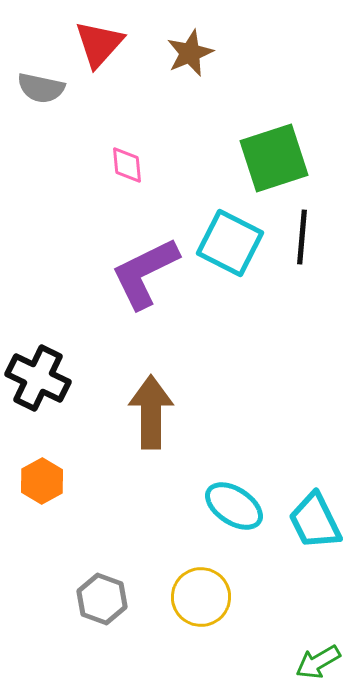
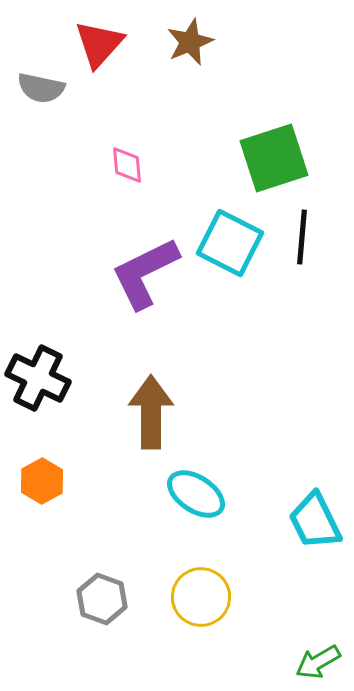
brown star: moved 11 px up
cyan ellipse: moved 38 px left, 12 px up
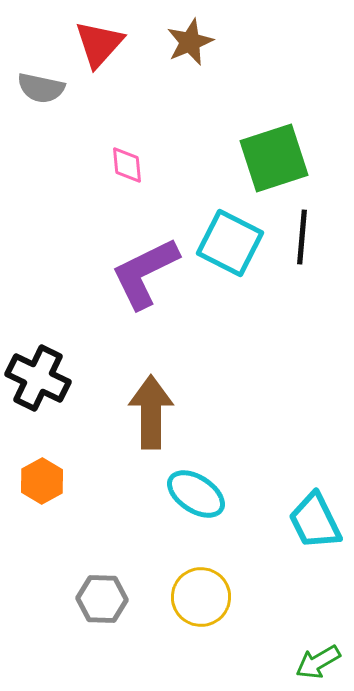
gray hexagon: rotated 18 degrees counterclockwise
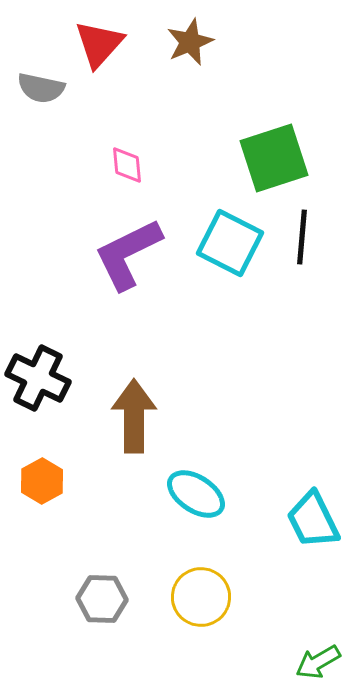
purple L-shape: moved 17 px left, 19 px up
brown arrow: moved 17 px left, 4 px down
cyan trapezoid: moved 2 px left, 1 px up
